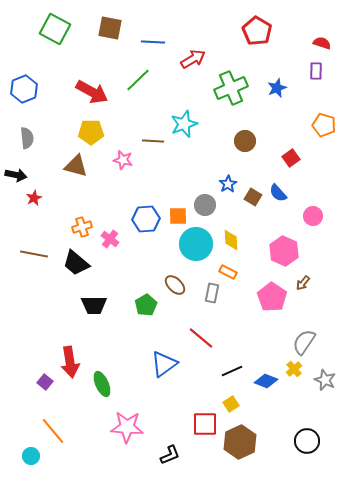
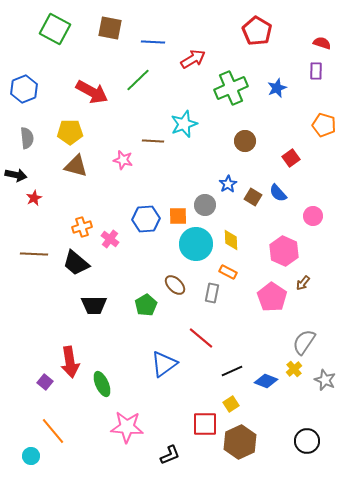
yellow pentagon at (91, 132): moved 21 px left
brown line at (34, 254): rotated 8 degrees counterclockwise
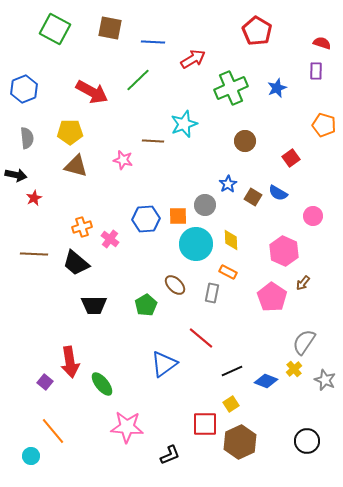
blue semicircle at (278, 193): rotated 18 degrees counterclockwise
green ellipse at (102, 384): rotated 15 degrees counterclockwise
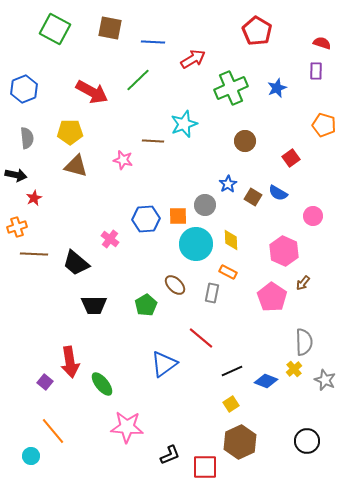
orange cross at (82, 227): moved 65 px left
gray semicircle at (304, 342): rotated 144 degrees clockwise
red square at (205, 424): moved 43 px down
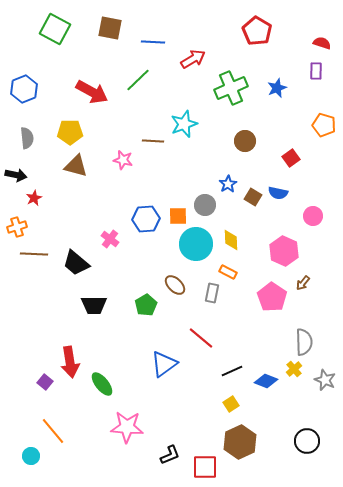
blue semicircle at (278, 193): rotated 18 degrees counterclockwise
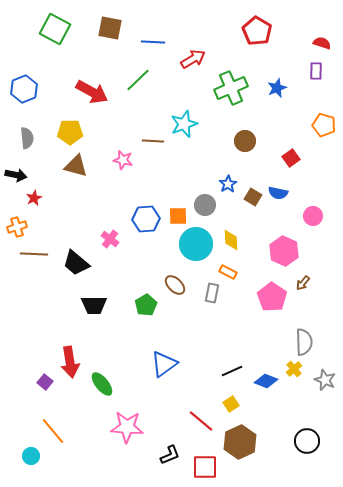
red line at (201, 338): moved 83 px down
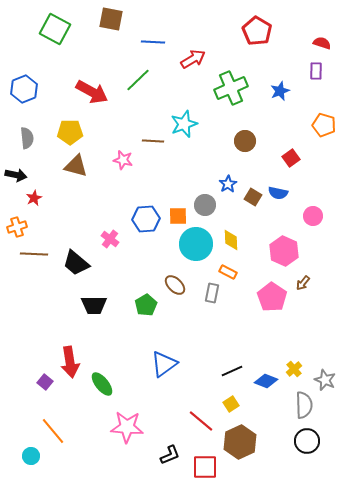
brown square at (110, 28): moved 1 px right, 9 px up
blue star at (277, 88): moved 3 px right, 3 px down
gray semicircle at (304, 342): moved 63 px down
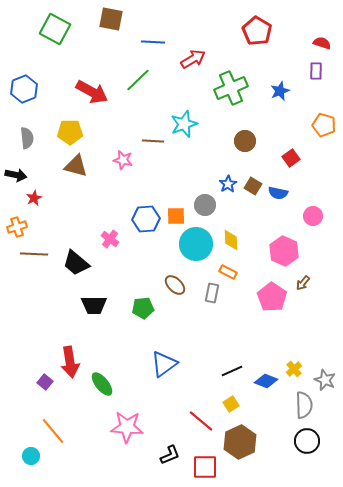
brown square at (253, 197): moved 11 px up
orange square at (178, 216): moved 2 px left
green pentagon at (146, 305): moved 3 px left, 3 px down; rotated 25 degrees clockwise
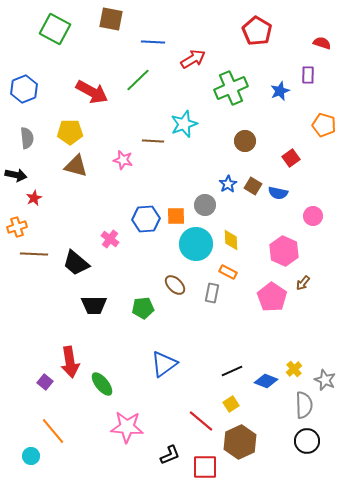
purple rectangle at (316, 71): moved 8 px left, 4 px down
